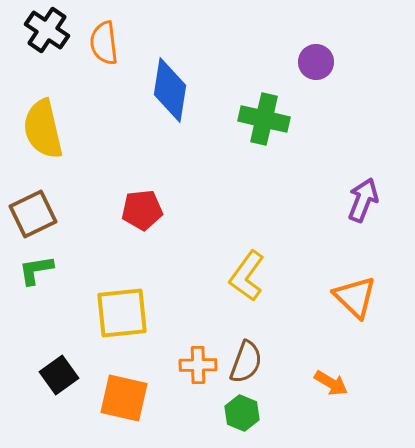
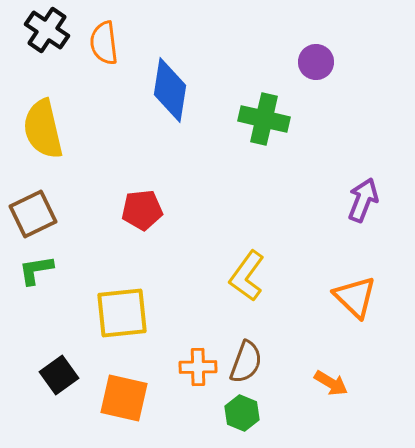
orange cross: moved 2 px down
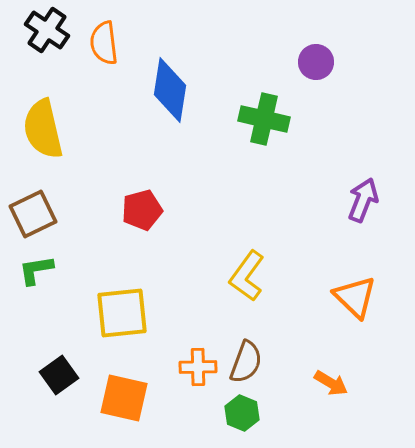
red pentagon: rotated 9 degrees counterclockwise
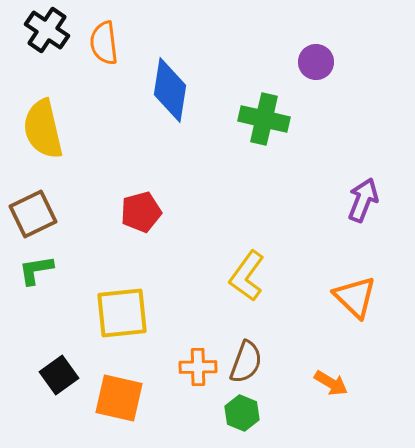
red pentagon: moved 1 px left, 2 px down
orange square: moved 5 px left
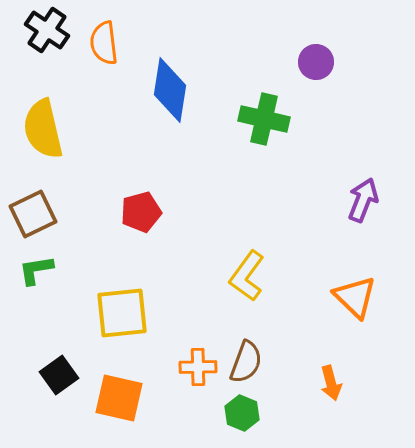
orange arrow: rotated 44 degrees clockwise
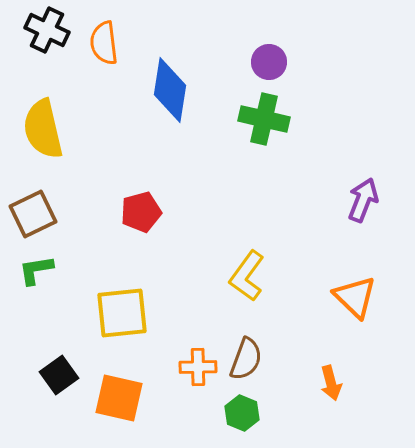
black cross: rotated 9 degrees counterclockwise
purple circle: moved 47 px left
brown semicircle: moved 3 px up
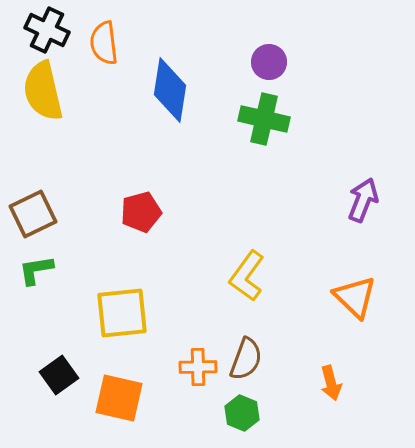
yellow semicircle: moved 38 px up
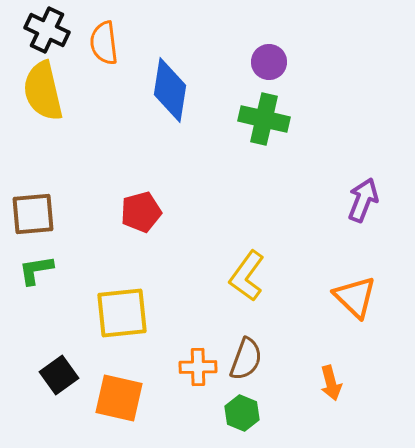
brown square: rotated 21 degrees clockwise
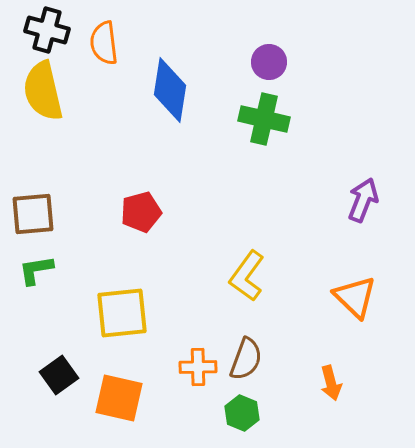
black cross: rotated 9 degrees counterclockwise
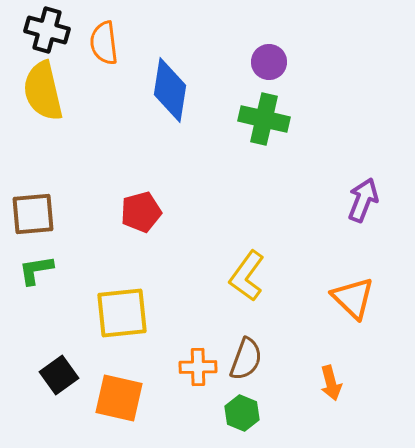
orange triangle: moved 2 px left, 1 px down
